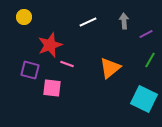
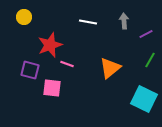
white line: rotated 36 degrees clockwise
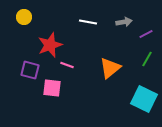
gray arrow: moved 1 px down; rotated 84 degrees clockwise
green line: moved 3 px left, 1 px up
pink line: moved 1 px down
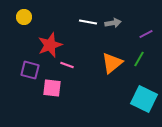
gray arrow: moved 11 px left, 1 px down
green line: moved 8 px left
orange triangle: moved 2 px right, 5 px up
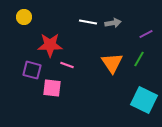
red star: rotated 20 degrees clockwise
orange triangle: rotated 25 degrees counterclockwise
purple square: moved 2 px right
cyan square: moved 1 px down
